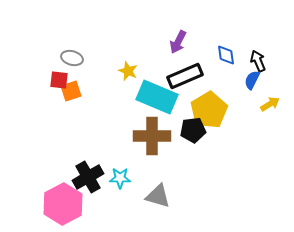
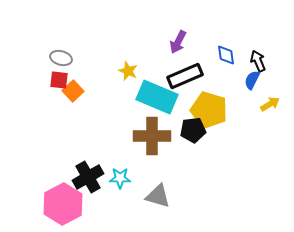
gray ellipse: moved 11 px left
orange square: moved 2 px right; rotated 25 degrees counterclockwise
yellow pentagon: rotated 24 degrees counterclockwise
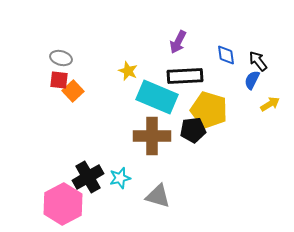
black arrow: rotated 15 degrees counterclockwise
black rectangle: rotated 20 degrees clockwise
cyan star: rotated 15 degrees counterclockwise
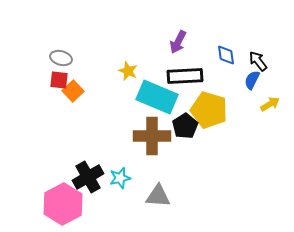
black pentagon: moved 8 px left, 4 px up; rotated 25 degrees counterclockwise
gray triangle: rotated 12 degrees counterclockwise
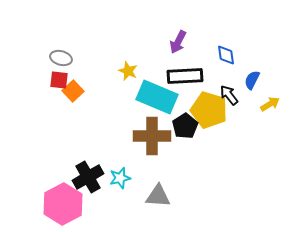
black arrow: moved 29 px left, 34 px down
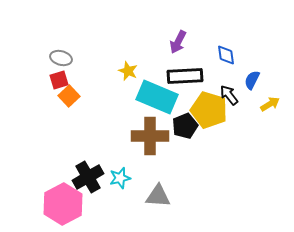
red square: rotated 24 degrees counterclockwise
orange square: moved 4 px left, 5 px down
black pentagon: rotated 10 degrees clockwise
brown cross: moved 2 px left
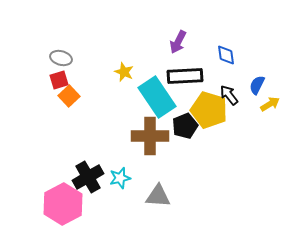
yellow star: moved 4 px left, 1 px down
blue semicircle: moved 5 px right, 5 px down
cyan rectangle: rotated 33 degrees clockwise
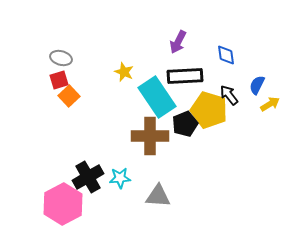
black pentagon: moved 2 px up
cyan star: rotated 10 degrees clockwise
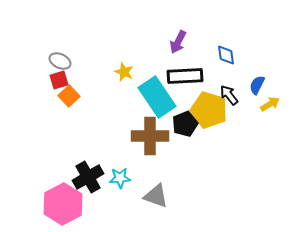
gray ellipse: moved 1 px left, 3 px down; rotated 10 degrees clockwise
gray triangle: moved 2 px left; rotated 16 degrees clockwise
